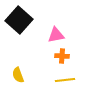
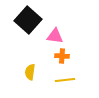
black square: moved 9 px right
pink triangle: moved 1 px left, 1 px down; rotated 18 degrees clockwise
yellow semicircle: moved 12 px right, 3 px up; rotated 28 degrees clockwise
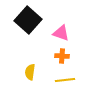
pink triangle: moved 6 px right, 3 px up; rotated 12 degrees clockwise
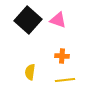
pink triangle: moved 3 px left, 13 px up
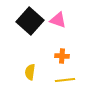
black square: moved 2 px right, 1 px down
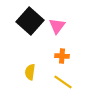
pink triangle: moved 1 px left, 6 px down; rotated 48 degrees clockwise
yellow line: moved 2 px left, 2 px down; rotated 42 degrees clockwise
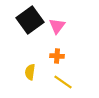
black square: moved 1 px up; rotated 12 degrees clockwise
orange cross: moved 5 px left
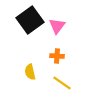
yellow semicircle: rotated 21 degrees counterclockwise
yellow line: moved 1 px left, 1 px down
